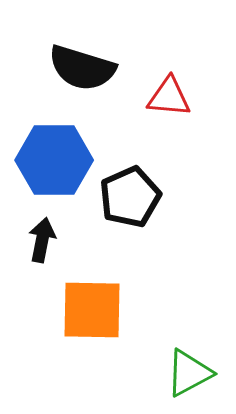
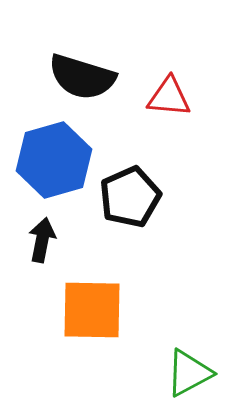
black semicircle: moved 9 px down
blue hexagon: rotated 16 degrees counterclockwise
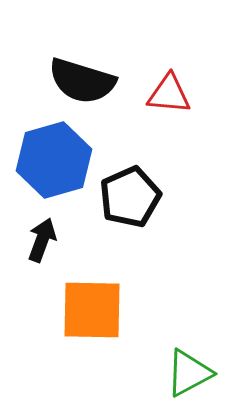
black semicircle: moved 4 px down
red triangle: moved 3 px up
black arrow: rotated 9 degrees clockwise
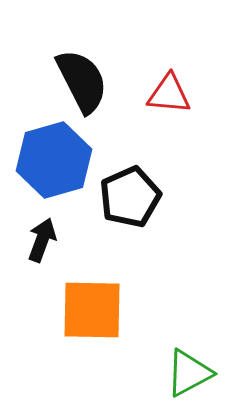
black semicircle: rotated 134 degrees counterclockwise
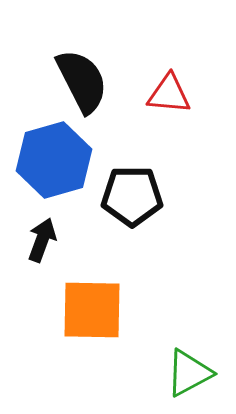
black pentagon: moved 2 px right, 1 px up; rotated 24 degrees clockwise
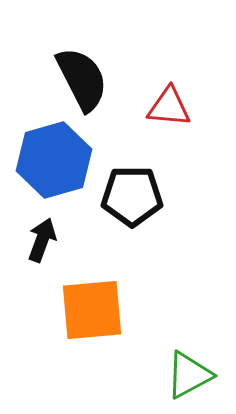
black semicircle: moved 2 px up
red triangle: moved 13 px down
orange square: rotated 6 degrees counterclockwise
green triangle: moved 2 px down
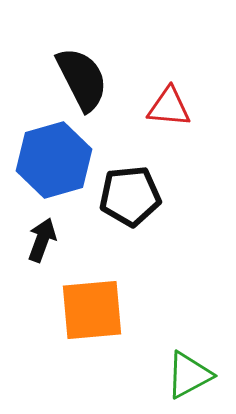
black pentagon: moved 2 px left; rotated 6 degrees counterclockwise
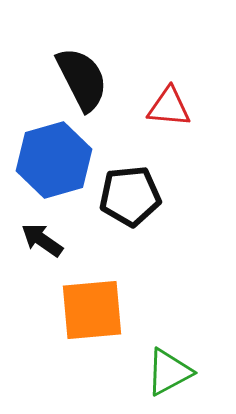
black arrow: rotated 75 degrees counterclockwise
green triangle: moved 20 px left, 3 px up
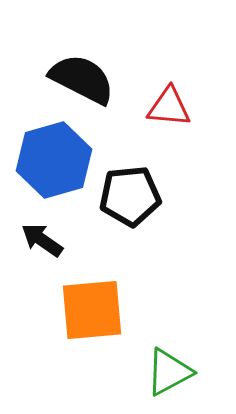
black semicircle: rotated 36 degrees counterclockwise
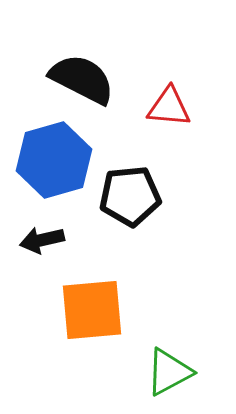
black arrow: rotated 48 degrees counterclockwise
